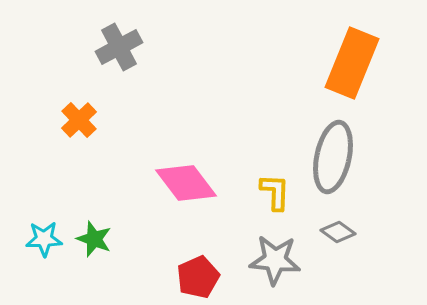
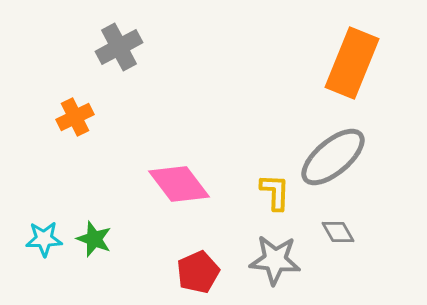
orange cross: moved 4 px left, 3 px up; rotated 18 degrees clockwise
gray ellipse: rotated 38 degrees clockwise
pink diamond: moved 7 px left, 1 px down
gray diamond: rotated 24 degrees clockwise
red pentagon: moved 5 px up
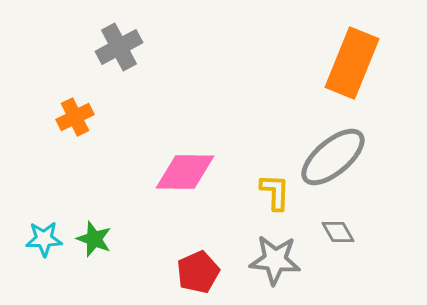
pink diamond: moved 6 px right, 12 px up; rotated 52 degrees counterclockwise
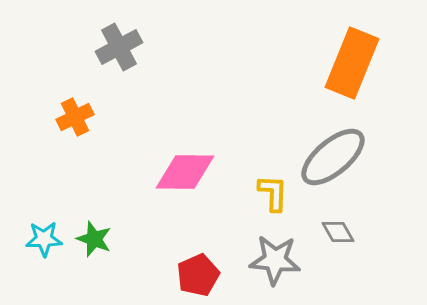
yellow L-shape: moved 2 px left, 1 px down
red pentagon: moved 3 px down
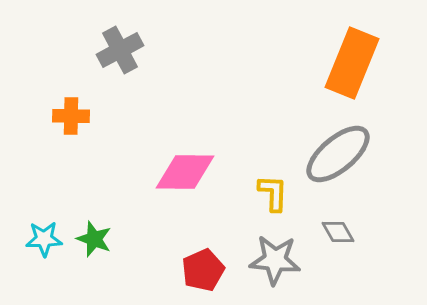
gray cross: moved 1 px right, 3 px down
orange cross: moved 4 px left, 1 px up; rotated 27 degrees clockwise
gray ellipse: moved 5 px right, 3 px up
red pentagon: moved 5 px right, 5 px up
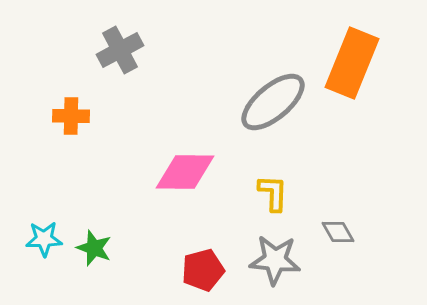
gray ellipse: moved 65 px left, 52 px up
green star: moved 9 px down
red pentagon: rotated 9 degrees clockwise
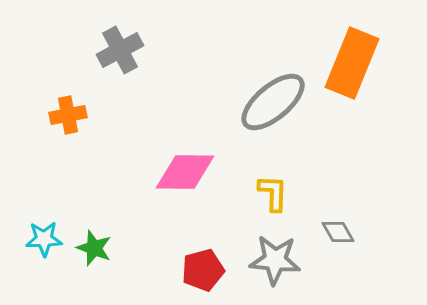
orange cross: moved 3 px left, 1 px up; rotated 12 degrees counterclockwise
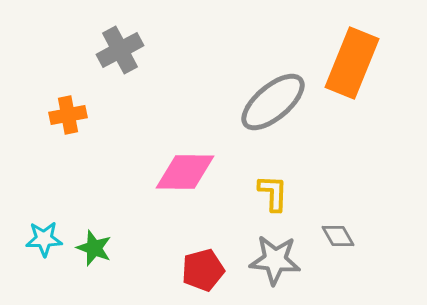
gray diamond: moved 4 px down
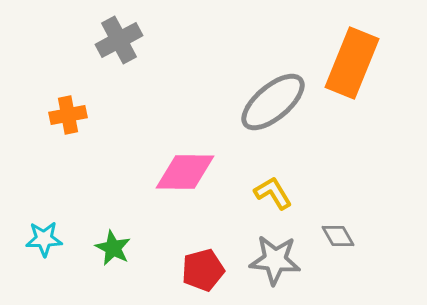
gray cross: moved 1 px left, 10 px up
yellow L-shape: rotated 33 degrees counterclockwise
green star: moved 19 px right; rotated 6 degrees clockwise
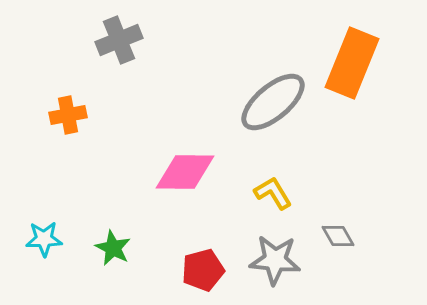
gray cross: rotated 6 degrees clockwise
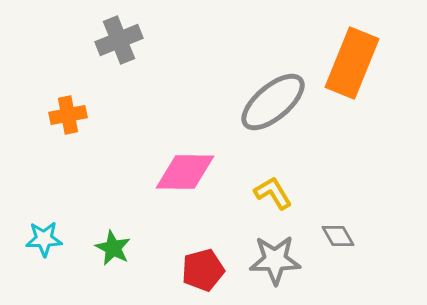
gray star: rotated 6 degrees counterclockwise
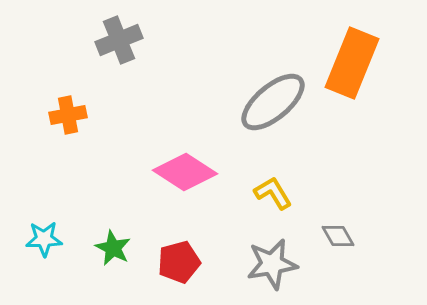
pink diamond: rotated 32 degrees clockwise
gray star: moved 3 px left, 4 px down; rotated 9 degrees counterclockwise
red pentagon: moved 24 px left, 8 px up
